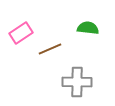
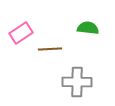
brown line: rotated 20 degrees clockwise
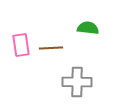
pink rectangle: moved 12 px down; rotated 65 degrees counterclockwise
brown line: moved 1 px right, 1 px up
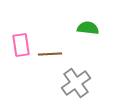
brown line: moved 1 px left, 6 px down
gray cross: moved 1 px left, 1 px down; rotated 36 degrees counterclockwise
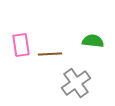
green semicircle: moved 5 px right, 13 px down
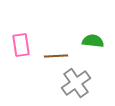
brown line: moved 6 px right, 2 px down
